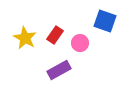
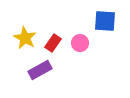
blue square: rotated 15 degrees counterclockwise
red rectangle: moved 2 px left, 8 px down
purple rectangle: moved 19 px left
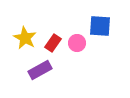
blue square: moved 5 px left, 5 px down
pink circle: moved 3 px left
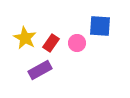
red rectangle: moved 2 px left
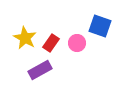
blue square: rotated 15 degrees clockwise
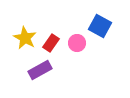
blue square: rotated 10 degrees clockwise
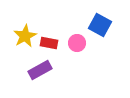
blue square: moved 1 px up
yellow star: moved 2 px up; rotated 15 degrees clockwise
red rectangle: moved 2 px left; rotated 66 degrees clockwise
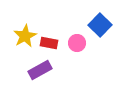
blue square: rotated 15 degrees clockwise
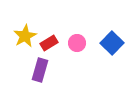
blue square: moved 12 px right, 18 px down
red rectangle: rotated 42 degrees counterclockwise
purple rectangle: rotated 45 degrees counterclockwise
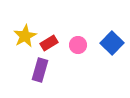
pink circle: moved 1 px right, 2 px down
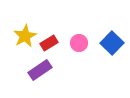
pink circle: moved 1 px right, 2 px up
purple rectangle: rotated 40 degrees clockwise
